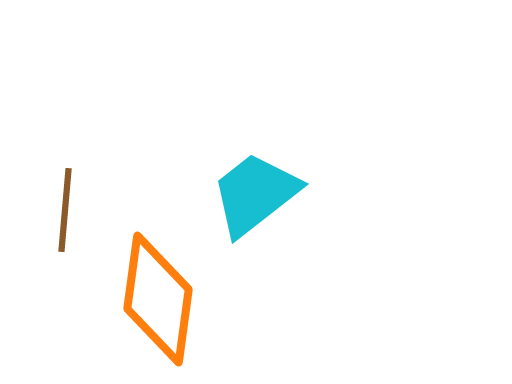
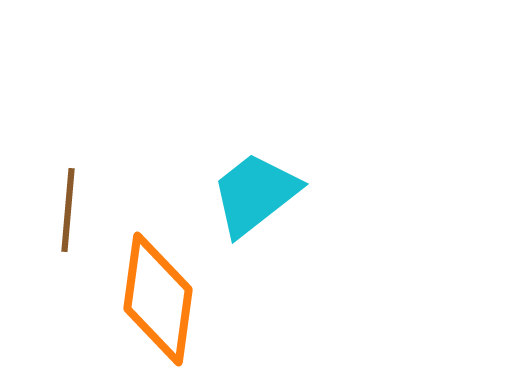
brown line: moved 3 px right
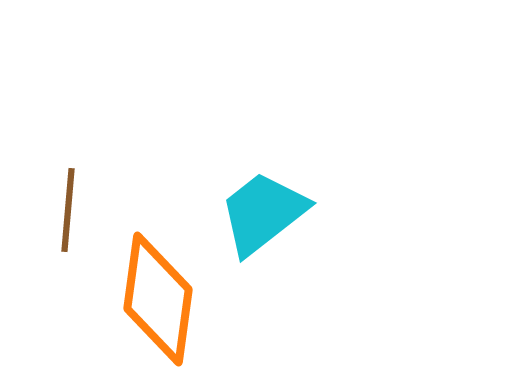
cyan trapezoid: moved 8 px right, 19 px down
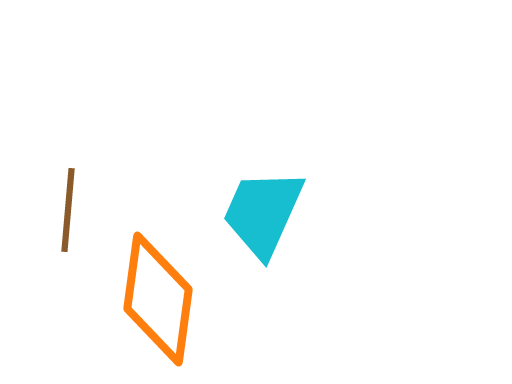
cyan trapezoid: rotated 28 degrees counterclockwise
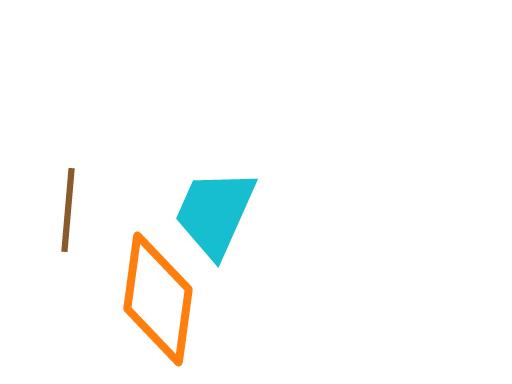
cyan trapezoid: moved 48 px left
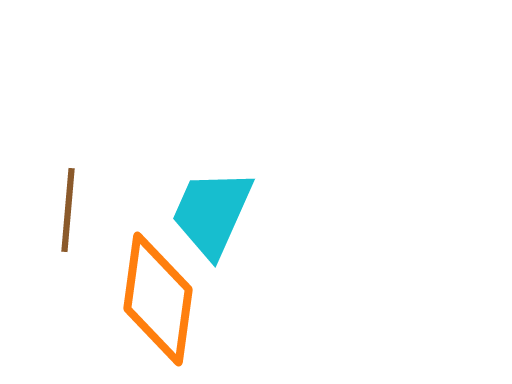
cyan trapezoid: moved 3 px left
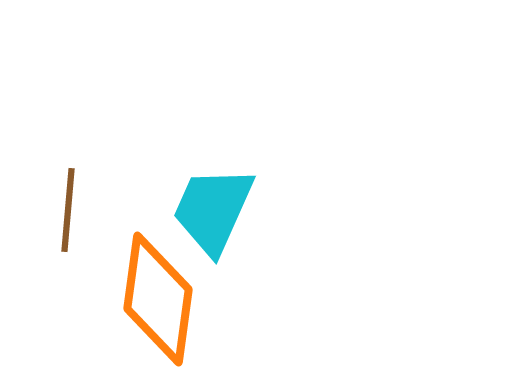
cyan trapezoid: moved 1 px right, 3 px up
